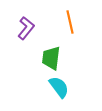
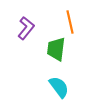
green trapezoid: moved 5 px right, 9 px up
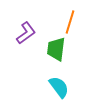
orange line: rotated 30 degrees clockwise
purple L-shape: moved 5 px down; rotated 15 degrees clockwise
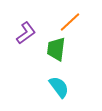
orange line: rotated 30 degrees clockwise
